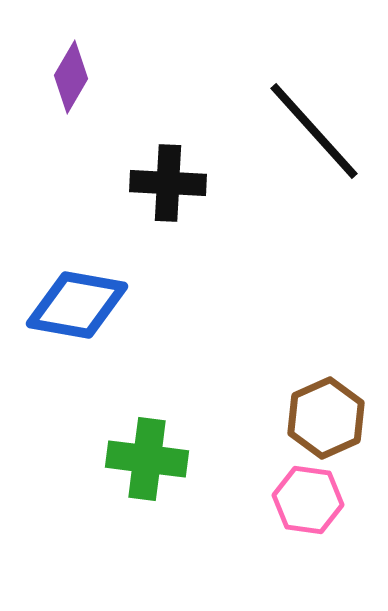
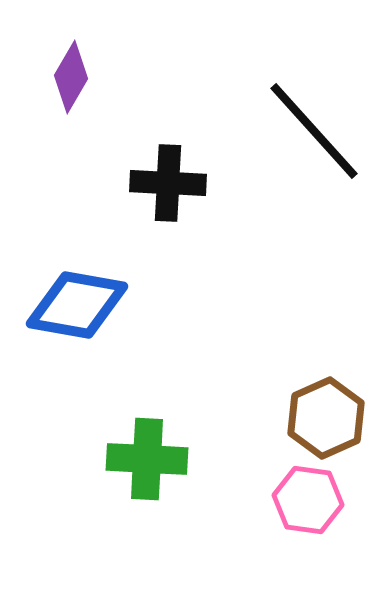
green cross: rotated 4 degrees counterclockwise
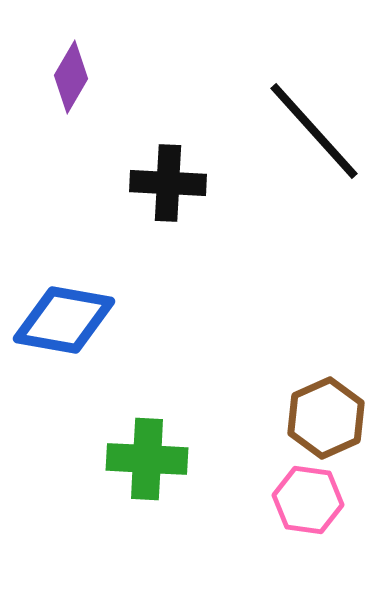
blue diamond: moved 13 px left, 15 px down
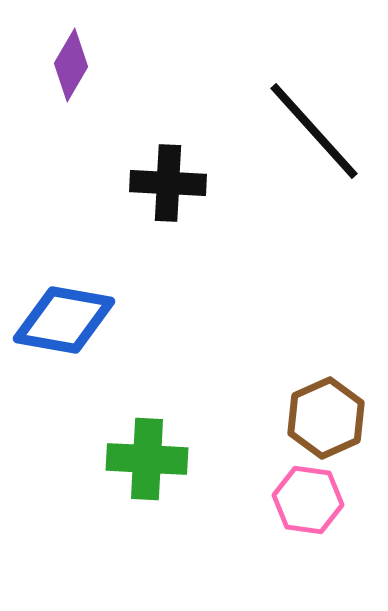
purple diamond: moved 12 px up
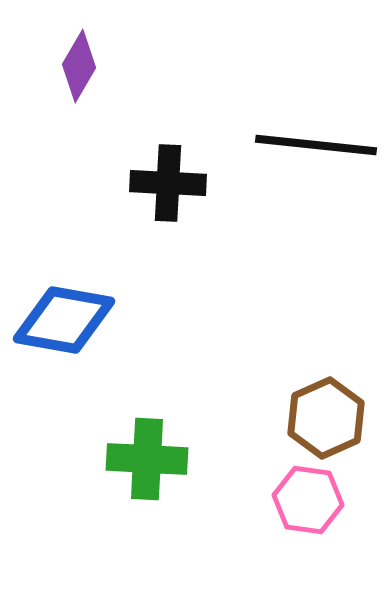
purple diamond: moved 8 px right, 1 px down
black line: moved 2 px right, 14 px down; rotated 42 degrees counterclockwise
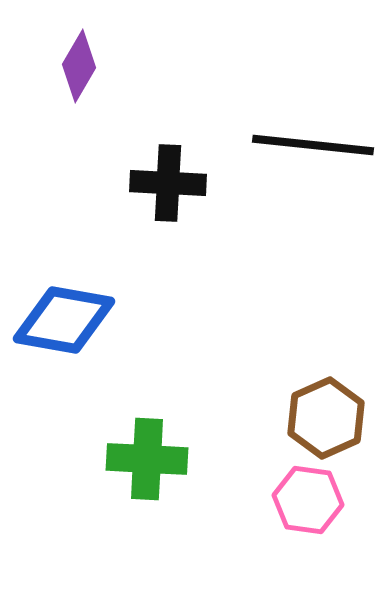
black line: moved 3 px left
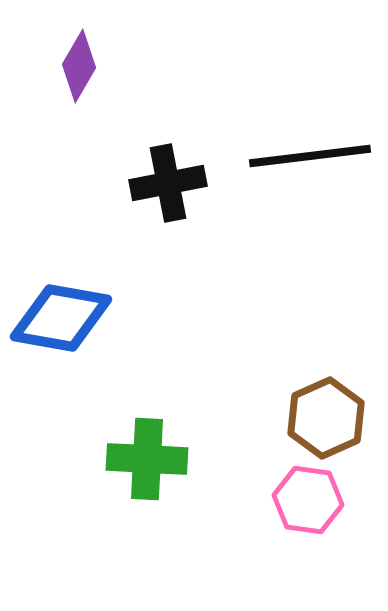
black line: moved 3 px left, 11 px down; rotated 13 degrees counterclockwise
black cross: rotated 14 degrees counterclockwise
blue diamond: moved 3 px left, 2 px up
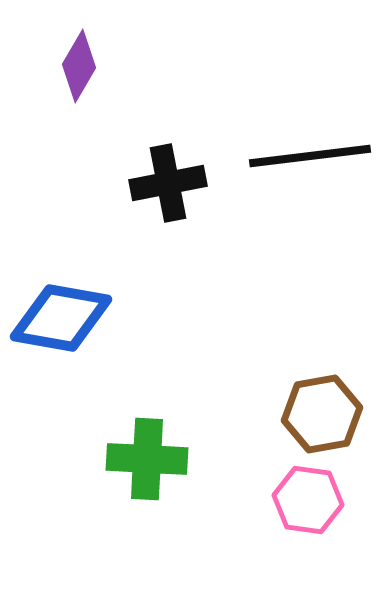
brown hexagon: moved 4 px left, 4 px up; rotated 14 degrees clockwise
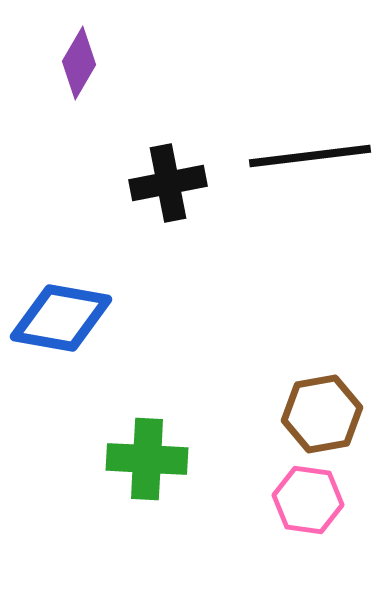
purple diamond: moved 3 px up
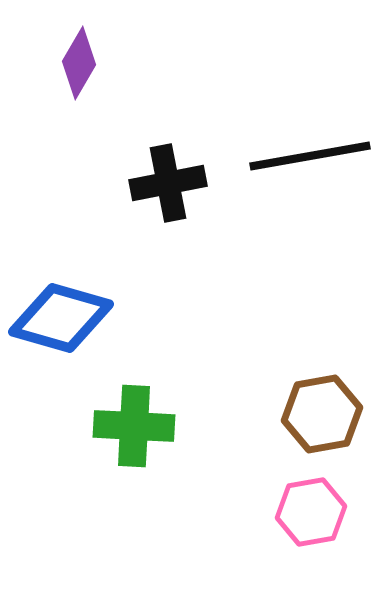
black line: rotated 3 degrees counterclockwise
blue diamond: rotated 6 degrees clockwise
green cross: moved 13 px left, 33 px up
pink hexagon: moved 3 px right, 12 px down; rotated 18 degrees counterclockwise
